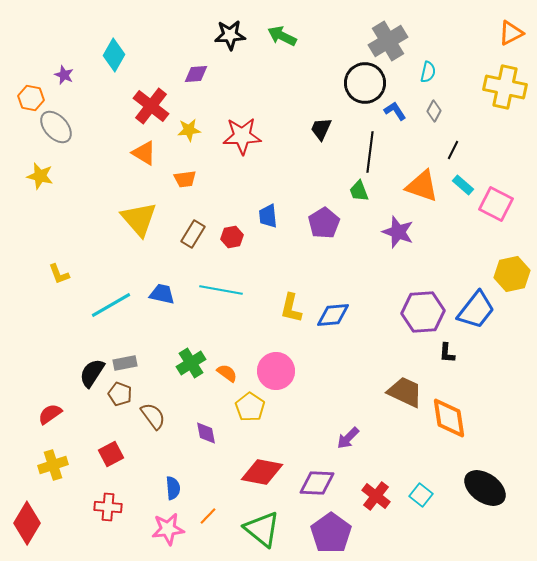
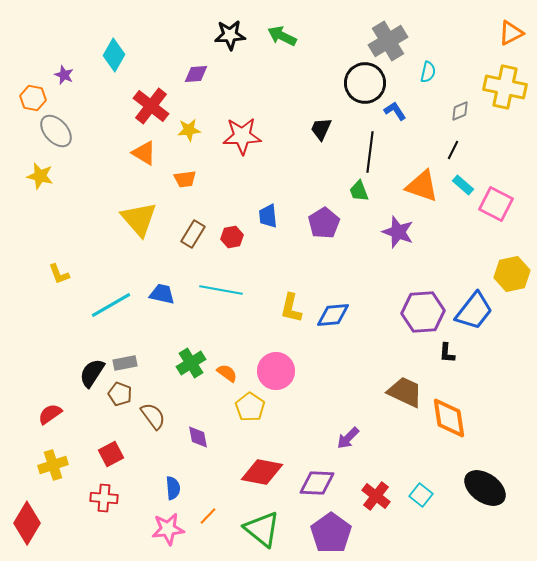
orange hexagon at (31, 98): moved 2 px right
gray diamond at (434, 111): moved 26 px right; rotated 40 degrees clockwise
gray ellipse at (56, 127): moved 4 px down
blue trapezoid at (476, 310): moved 2 px left, 1 px down
purple diamond at (206, 433): moved 8 px left, 4 px down
red cross at (108, 507): moved 4 px left, 9 px up
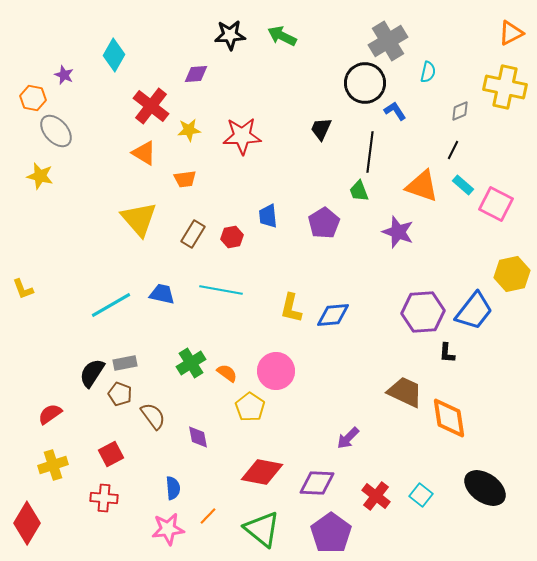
yellow L-shape at (59, 274): moved 36 px left, 15 px down
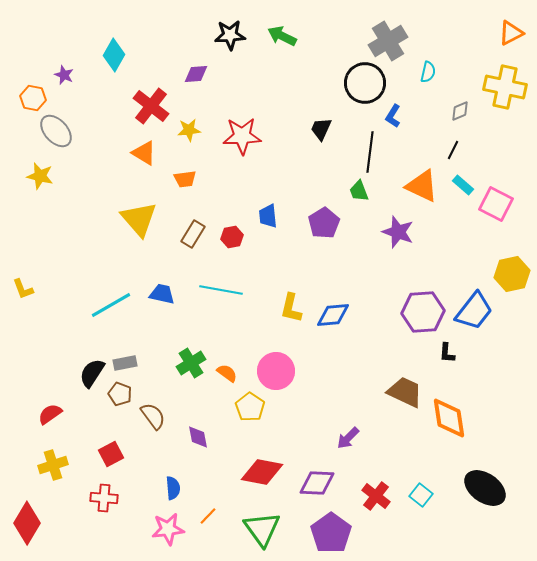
blue L-shape at (395, 111): moved 2 px left, 5 px down; rotated 115 degrees counterclockwise
orange triangle at (422, 186): rotated 6 degrees clockwise
green triangle at (262, 529): rotated 15 degrees clockwise
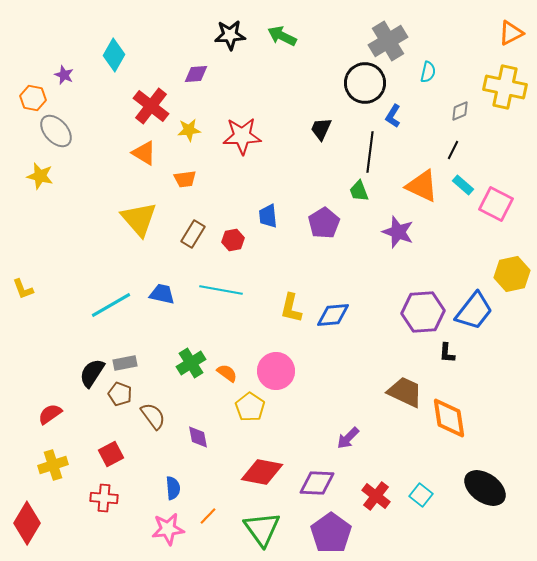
red hexagon at (232, 237): moved 1 px right, 3 px down
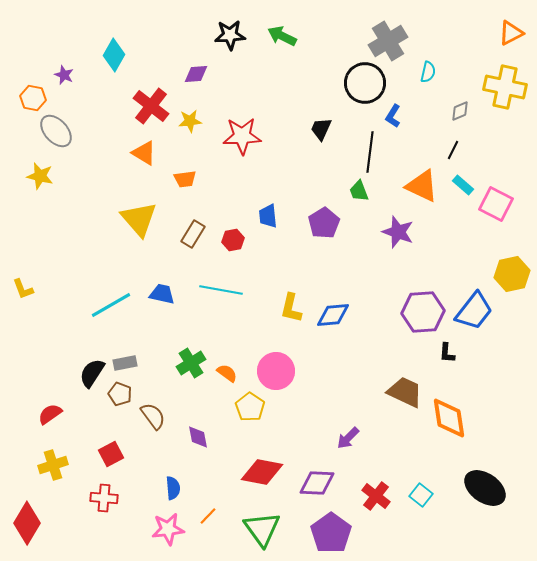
yellow star at (189, 130): moved 1 px right, 9 px up
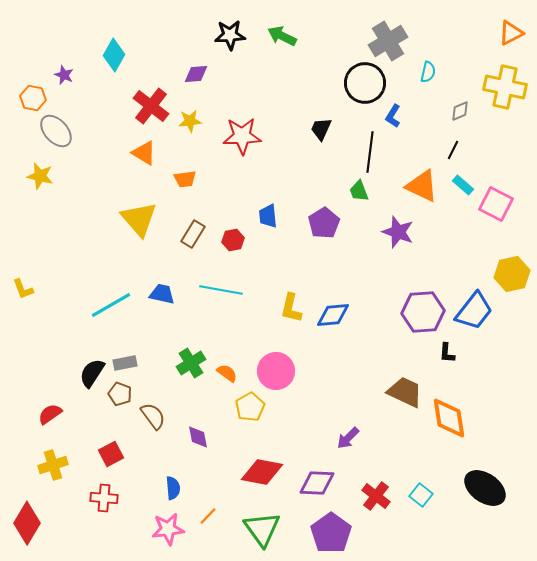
yellow pentagon at (250, 407): rotated 8 degrees clockwise
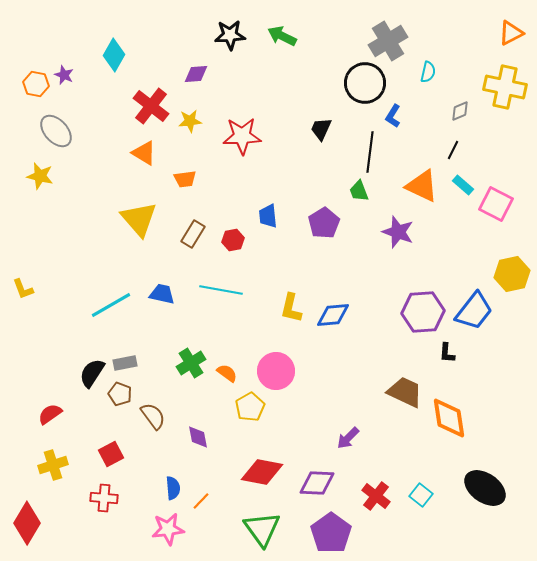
orange hexagon at (33, 98): moved 3 px right, 14 px up
orange line at (208, 516): moved 7 px left, 15 px up
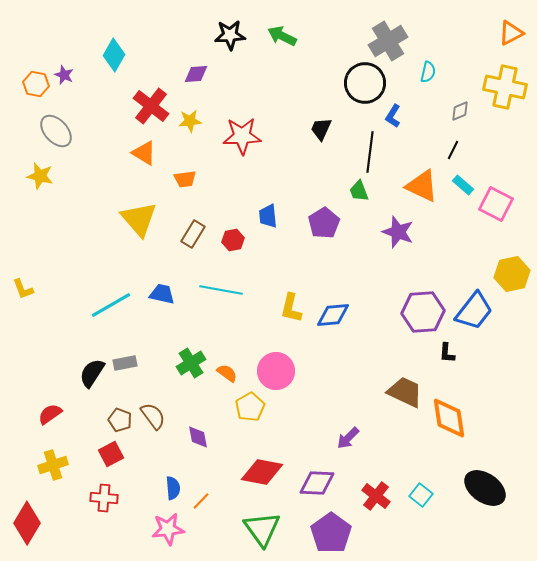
brown pentagon at (120, 394): moved 26 px down
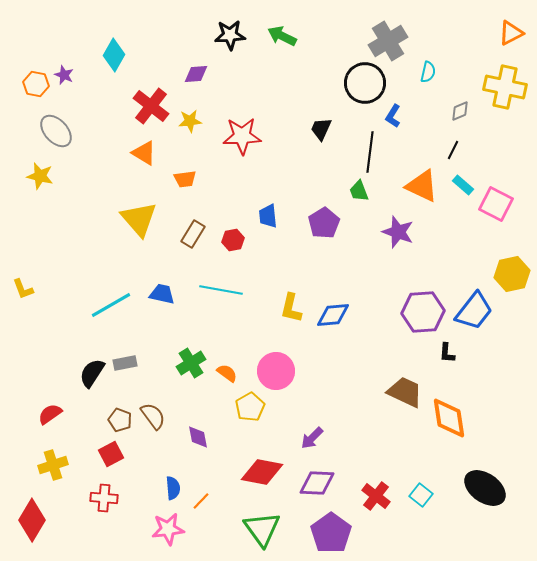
purple arrow at (348, 438): moved 36 px left
red diamond at (27, 523): moved 5 px right, 3 px up
